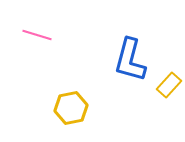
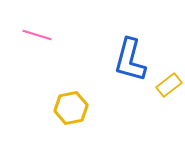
yellow rectangle: rotated 10 degrees clockwise
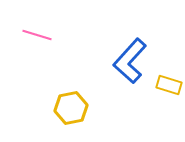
blue L-shape: moved 1 px down; rotated 27 degrees clockwise
yellow rectangle: rotated 55 degrees clockwise
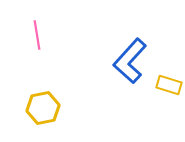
pink line: rotated 64 degrees clockwise
yellow hexagon: moved 28 px left
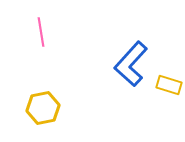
pink line: moved 4 px right, 3 px up
blue L-shape: moved 1 px right, 3 px down
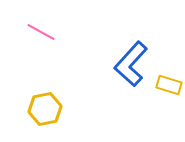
pink line: rotated 52 degrees counterclockwise
yellow hexagon: moved 2 px right, 1 px down
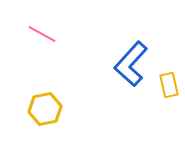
pink line: moved 1 px right, 2 px down
yellow rectangle: rotated 60 degrees clockwise
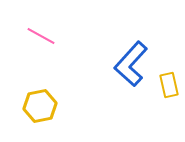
pink line: moved 1 px left, 2 px down
yellow hexagon: moved 5 px left, 3 px up
